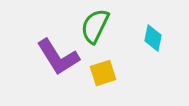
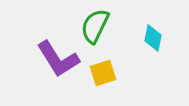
purple L-shape: moved 2 px down
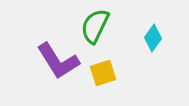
cyan diamond: rotated 24 degrees clockwise
purple L-shape: moved 2 px down
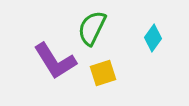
green semicircle: moved 3 px left, 2 px down
purple L-shape: moved 3 px left
